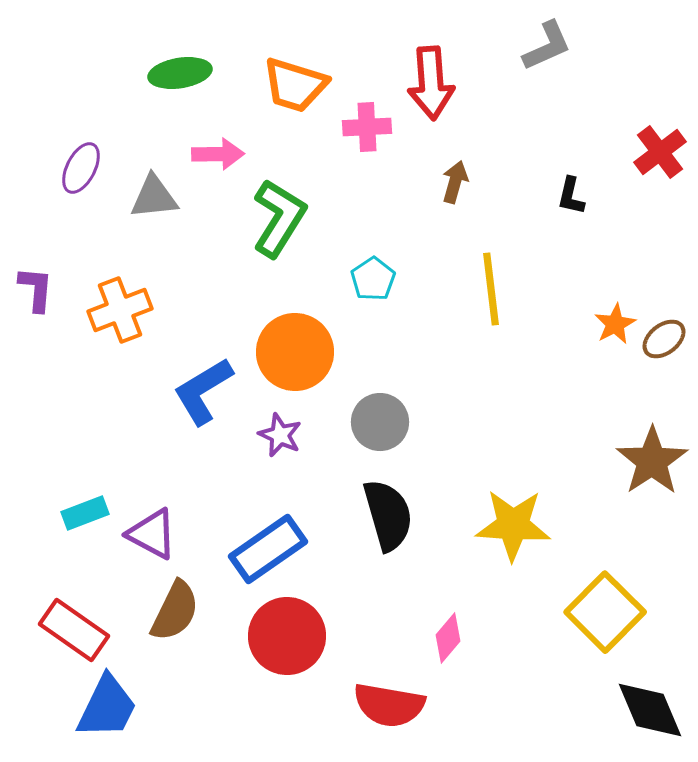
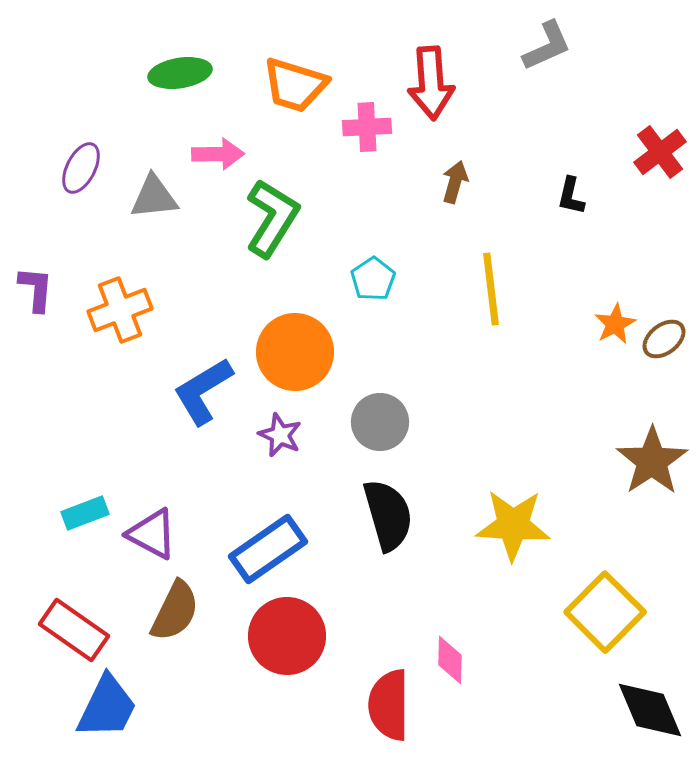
green L-shape: moved 7 px left
pink diamond: moved 2 px right, 22 px down; rotated 39 degrees counterclockwise
red semicircle: rotated 80 degrees clockwise
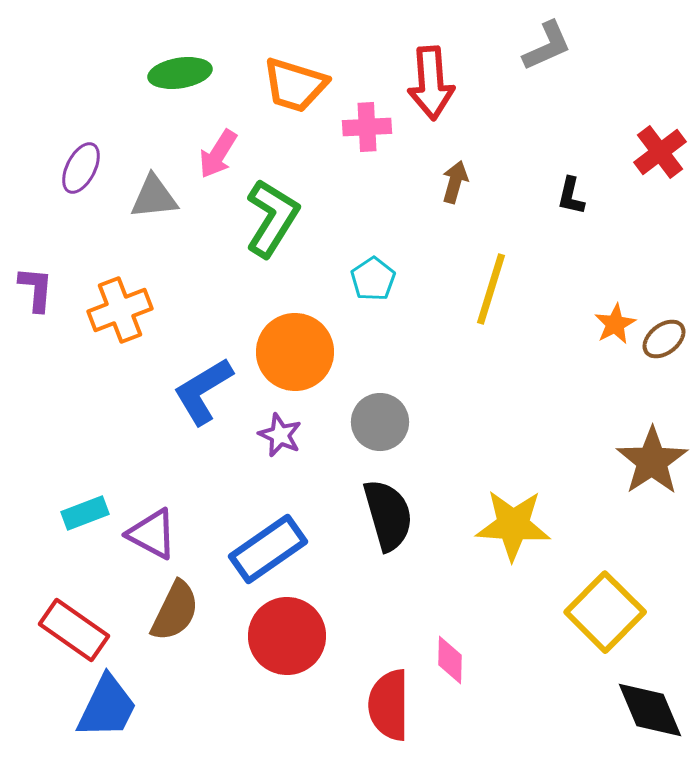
pink arrow: rotated 123 degrees clockwise
yellow line: rotated 24 degrees clockwise
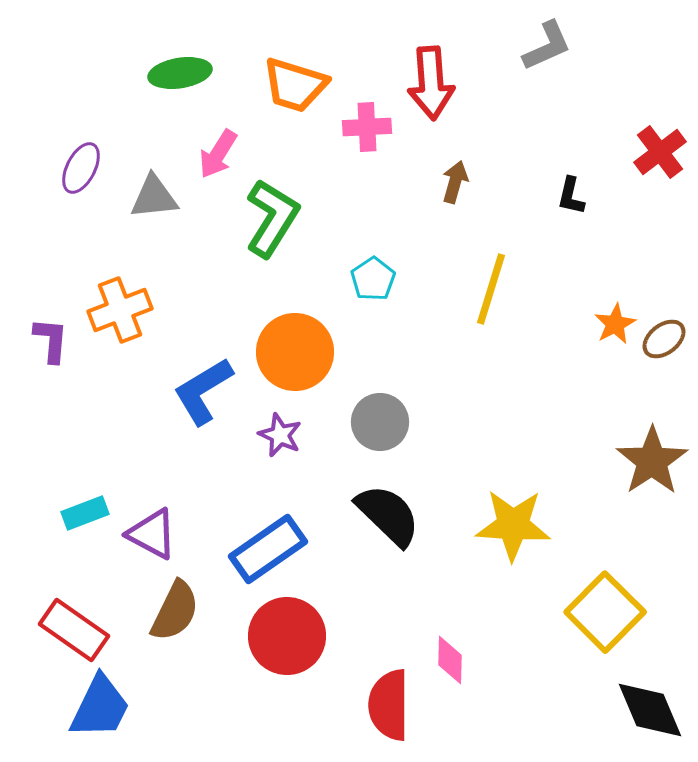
purple L-shape: moved 15 px right, 51 px down
black semicircle: rotated 30 degrees counterclockwise
blue trapezoid: moved 7 px left
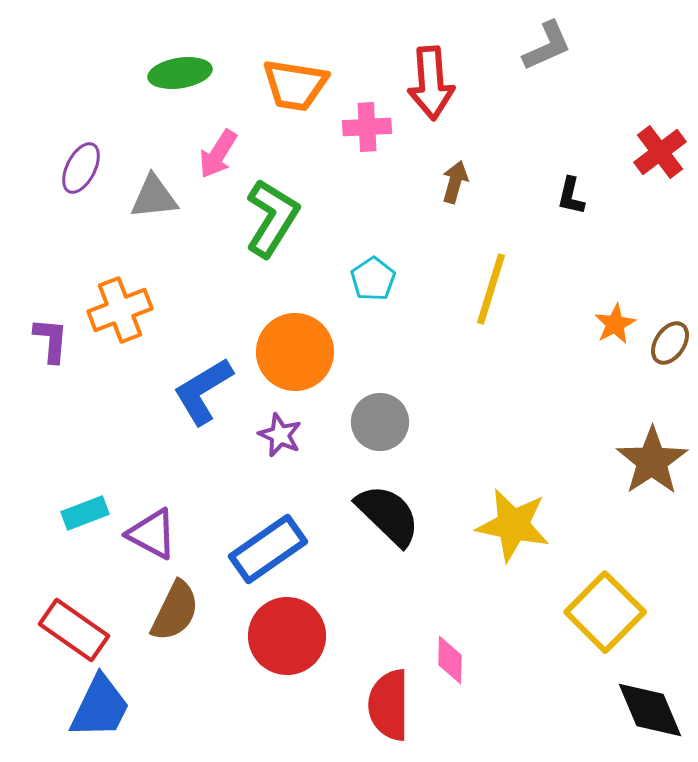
orange trapezoid: rotated 8 degrees counterclockwise
brown ellipse: moved 6 px right, 4 px down; rotated 18 degrees counterclockwise
yellow star: rotated 8 degrees clockwise
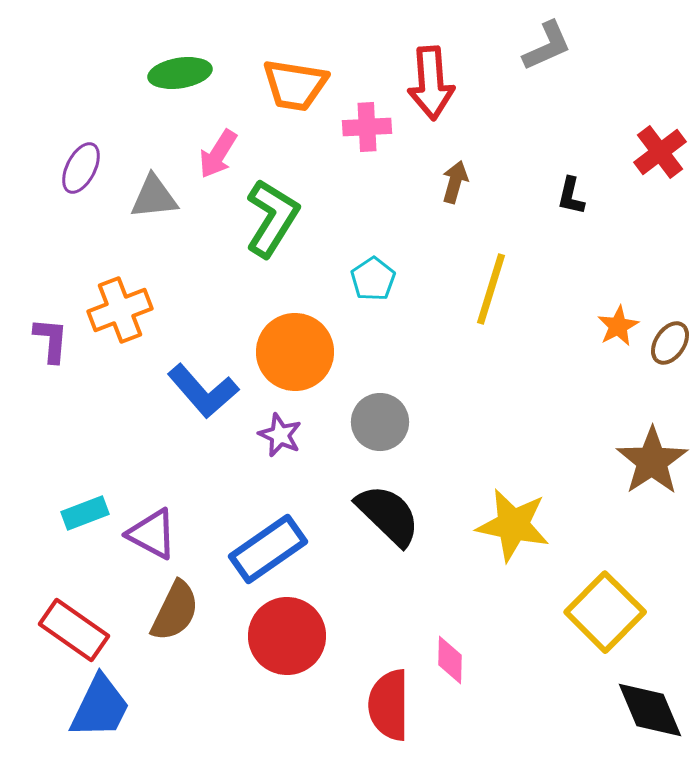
orange star: moved 3 px right, 2 px down
blue L-shape: rotated 100 degrees counterclockwise
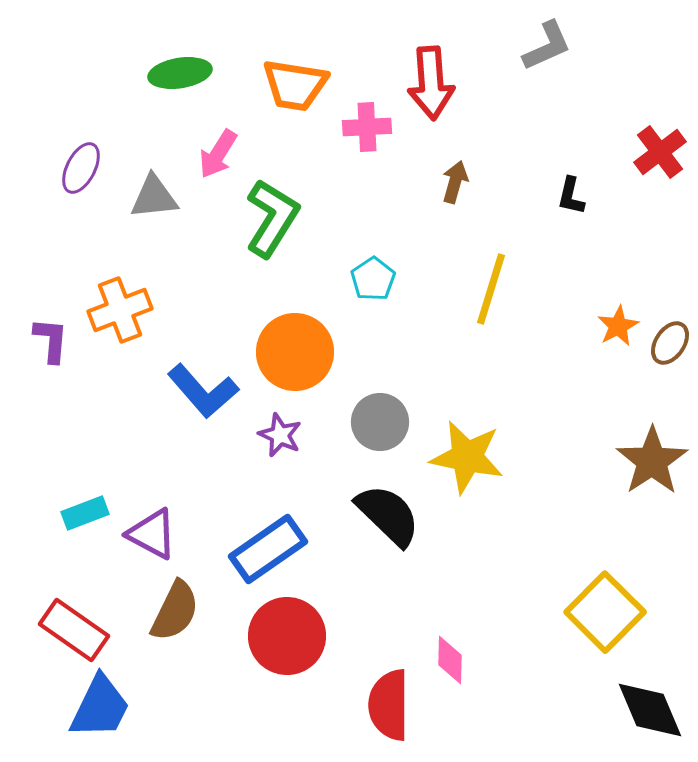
yellow star: moved 46 px left, 68 px up
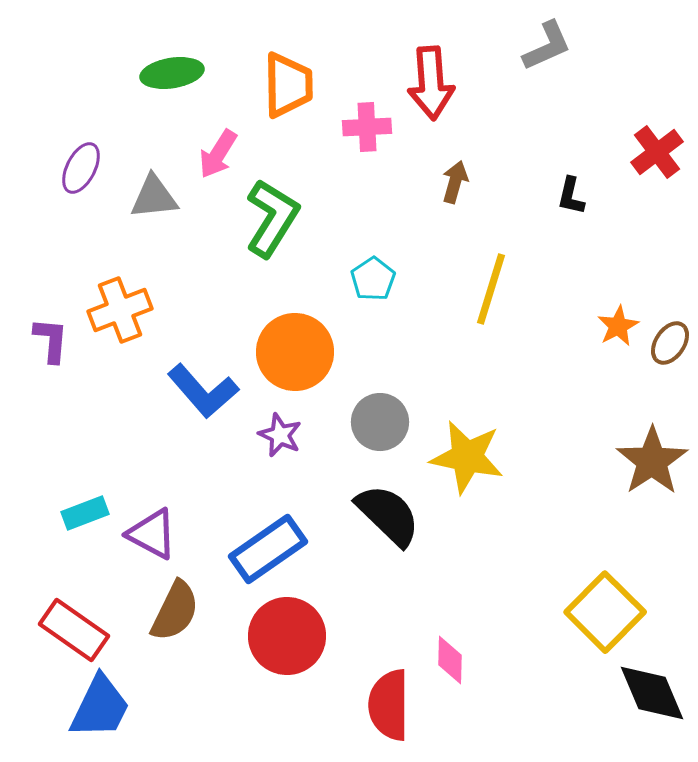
green ellipse: moved 8 px left
orange trapezoid: moved 7 px left; rotated 100 degrees counterclockwise
red cross: moved 3 px left
black diamond: moved 2 px right, 17 px up
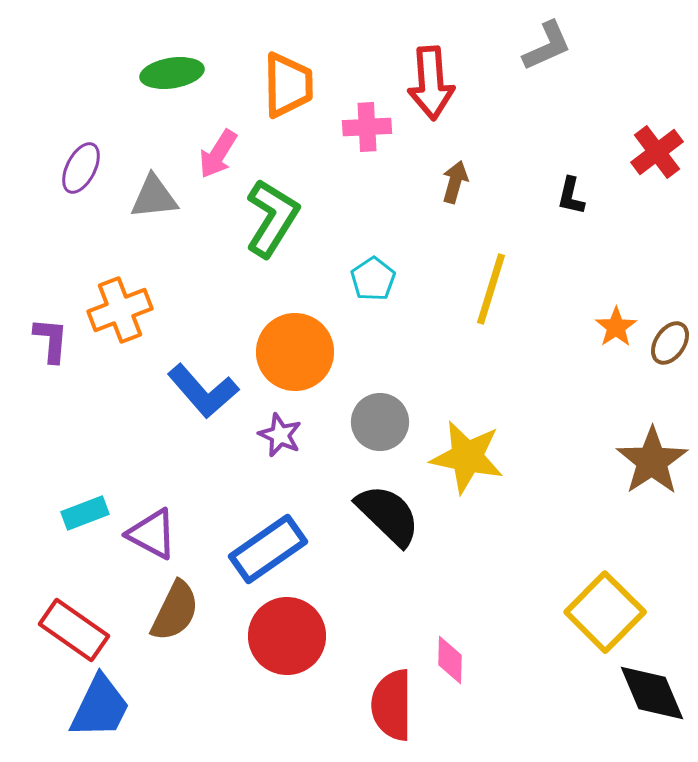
orange star: moved 2 px left, 1 px down; rotated 6 degrees counterclockwise
red semicircle: moved 3 px right
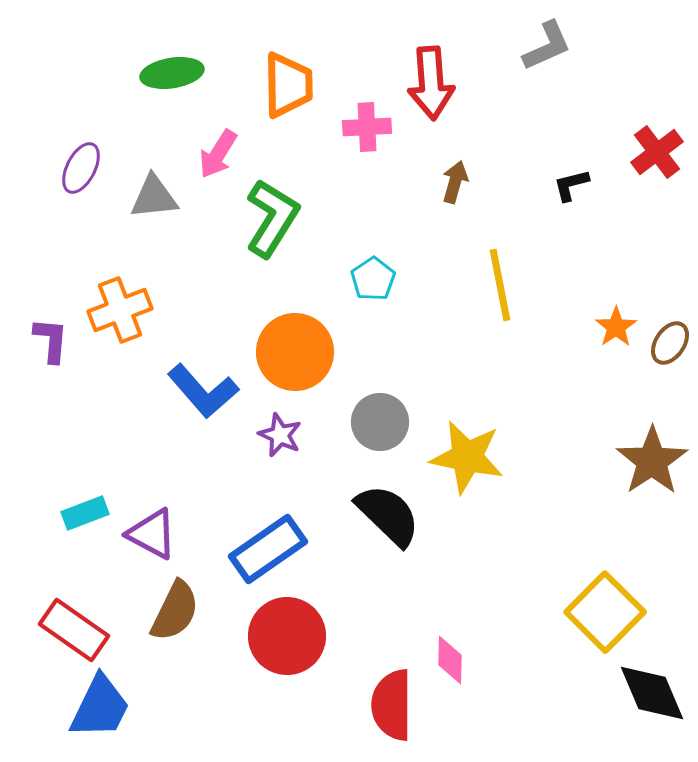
black L-shape: moved 11 px up; rotated 63 degrees clockwise
yellow line: moved 9 px right, 4 px up; rotated 28 degrees counterclockwise
